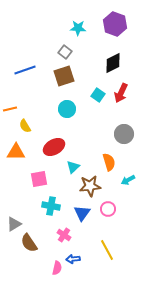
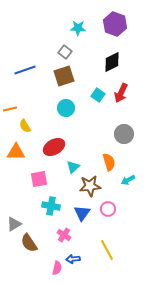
black diamond: moved 1 px left, 1 px up
cyan circle: moved 1 px left, 1 px up
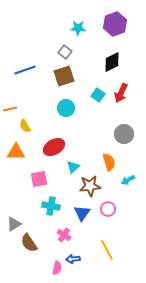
purple hexagon: rotated 20 degrees clockwise
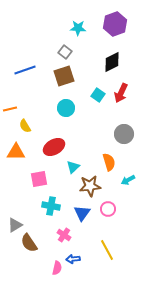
gray triangle: moved 1 px right, 1 px down
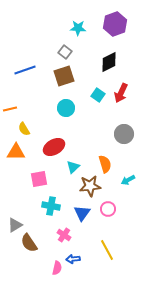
black diamond: moved 3 px left
yellow semicircle: moved 1 px left, 3 px down
orange semicircle: moved 4 px left, 2 px down
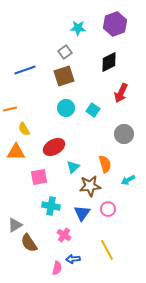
gray square: rotated 16 degrees clockwise
cyan square: moved 5 px left, 15 px down
pink square: moved 2 px up
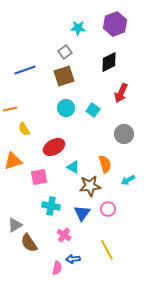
orange triangle: moved 3 px left, 9 px down; rotated 18 degrees counterclockwise
cyan triangle: rotated 48 degrees counterclockwise
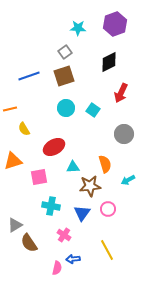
blue line: moved 4 px right, 6 px down
cyan triangle: rotated 32 degrees counterclockwise
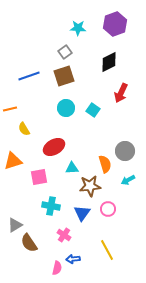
gray circle: moved 1 px right, 17 px down
cyan triangle: moved 1 px left, 1 px down
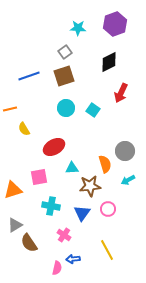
orange triangle: moved 29 px down
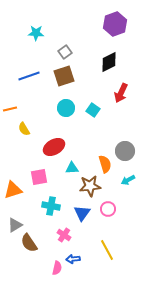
cyan star: moved 42 px left, 5 px down
